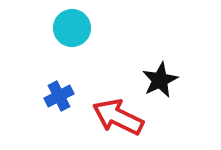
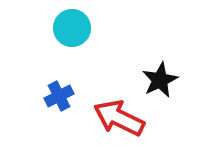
red arrow: moved 1 px right, 1 px down
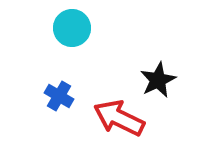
black star: moved 2 px left
blue cross: rotated 32 degrees counterclockwise
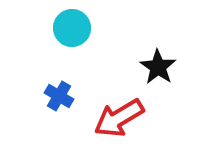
black star: moved 13 px up; rotated 12 degrees counterclockwise
red arrow: rotated 57 degrees counterclockwise
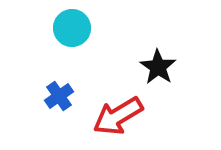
blue cross: rotated 24 degrees clockwise
red arrow: moved 1 px left, 2 px up
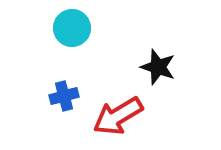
black star: rotated 15 degrees counterclockwise
blue cross: moved 5 px right; rotated 20 degrees clockwise
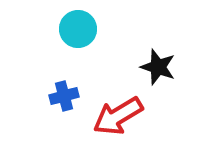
cyan circle: moved 6 px right, 1 px down
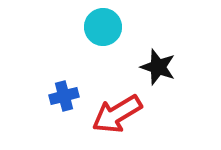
cyan circle: moved 25 px right, 2 px up
red arrow: moved 1 px left, 2 px up
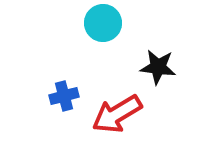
cyan circle: moved 4 px up
black star: rotated 12 degrees counterclockwise
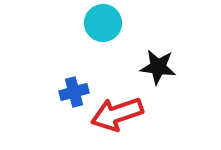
blue cross: moved 10 px right, 4 px up
red arrow: rotated 12 degrees clockwise
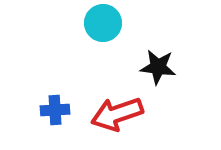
blue cross: moved 19 px left, 18 px down; rotated 12 degrees clockwise
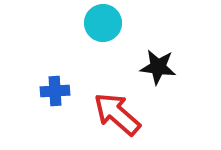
blue cross: moved 19 px up
red arrow: rotated 60 degrees clockwise
